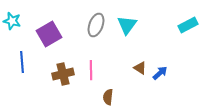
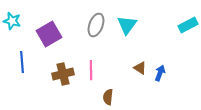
blue arrow: rotated 28 degrees counterclockwise
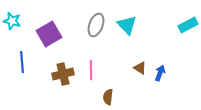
cyan triangle: rotated 20 degrees counterclockwise
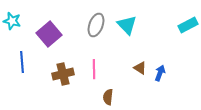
purple square: rotated 10 degrees counterclockwise
pink line: moved 3 px right, 1 px up
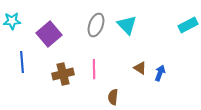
cyan star: rotated 18 degrees counterclockwise
brown semicircle: moved 5 px right
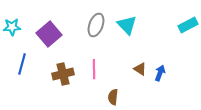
cyan star: moved 6 px down
blue line: moved 2 px down; rotated 20 degrees clockwise
brown triangle: moved 1 px down
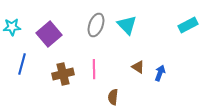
brown triangle: moved 2 px left, 2 px up
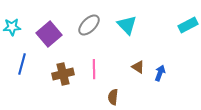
gray ellipse: moved 7 px left; rotated 25 degrees clockwise
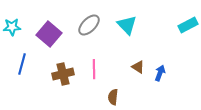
purple square: rotated 10 degrees counterclockwise
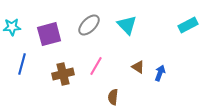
purple square: rotated 35 degrees clockwise
pink line: moved 2 px right, 3 px up; rotated 30 degrees clockwise
